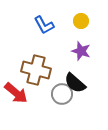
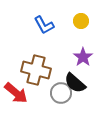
purple star: moved 2 px right, 6 px down; rotated 18 degrees clockwise
gray circle: moved 1 px left, 1 px up
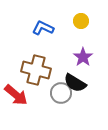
blue L-shape: moved 1 px left, 3 px down; rotated 145 degrees clockwise
black semicircle: rotated 10 degrees counterclockwise
red arrow: moved 2 px down
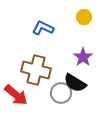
yellow circle: moved 3 px right, 4 px up
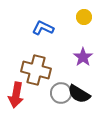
black semicircle: moved 4 px right, 11 px down
red arrow: rotated 60 degrees clockwise
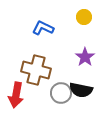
purple star: moved 2 px right
black semicircle: moved 2 px right, 4 px up; rotated 20 degrees counterclockwise
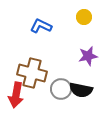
blue L-shape: moved 2 px left, 2 px up
purple star: moved 3 px right, 1 px up; rotated 24 degrees clockwise
brown cross: moved 4 px left, 3 px down
gray circle: moved 4 px up
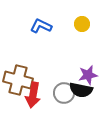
yellow circle: moved 2 px left, 7 px down
purple star: moved 19 px down
brown cross: moved 14 px left, 7 px down
gray circle: moved 3 px right, 4 px down
red arrow: moved 17 px right
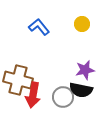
blue L-shape: moved 2 px left, 1 px down; rotated 25 degrees clockwise
purple star: moved 3 px left, 5 px up
gray circle: moved 1 px left, 4 px down
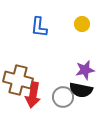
blue L-shape: rotated 135 degrees counterclockwise
